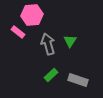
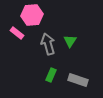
pink rectangle: moved 1 px left, 1 px down
green rectangle: rotated 24 degrees counterclockwise
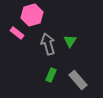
pink hexagon: rotated 10 degrees counterclockwise
gray rectangle: rotated 30 degrees clockwise
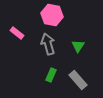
pink hexagon: moved 20 px right; rotated 25 degrees clockwise
green triangle: moved 8 px right, 5 px down
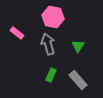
pink hexagon: moved 1 px right, 2 px down
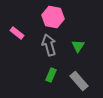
gray arrow: moved 1 px right, 1 px down
gray rectangle: moved 1 px right, 1 px down
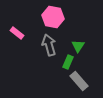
green rectangle: moved 17 px right, 13 px up
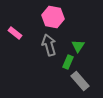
pink rectangle: moved 2 px left
gray rectangle: moved 1 px right
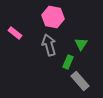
green triangle: moved 3 px right, 2 px up
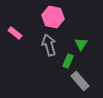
green rectangle: moved 1 px up
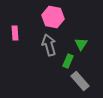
pink rectangle: rotated 48 degrees clockwise
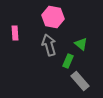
green triangle: rotated 24 degrees counterclockwise
